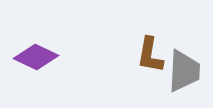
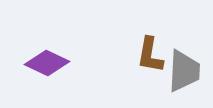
purple diamond: moved 11 px right, 6 px down
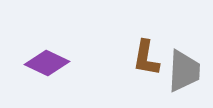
brown L-shape: moved 4 px left, 3 px down
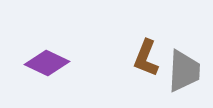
brown L-shape: rotated 12 degrees clockwise
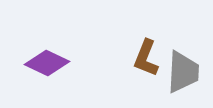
gray trapezoid: moved 1 px left, 1 px down
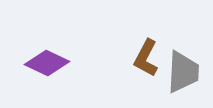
brown L-shape: rotated 6 degrees clockwise
